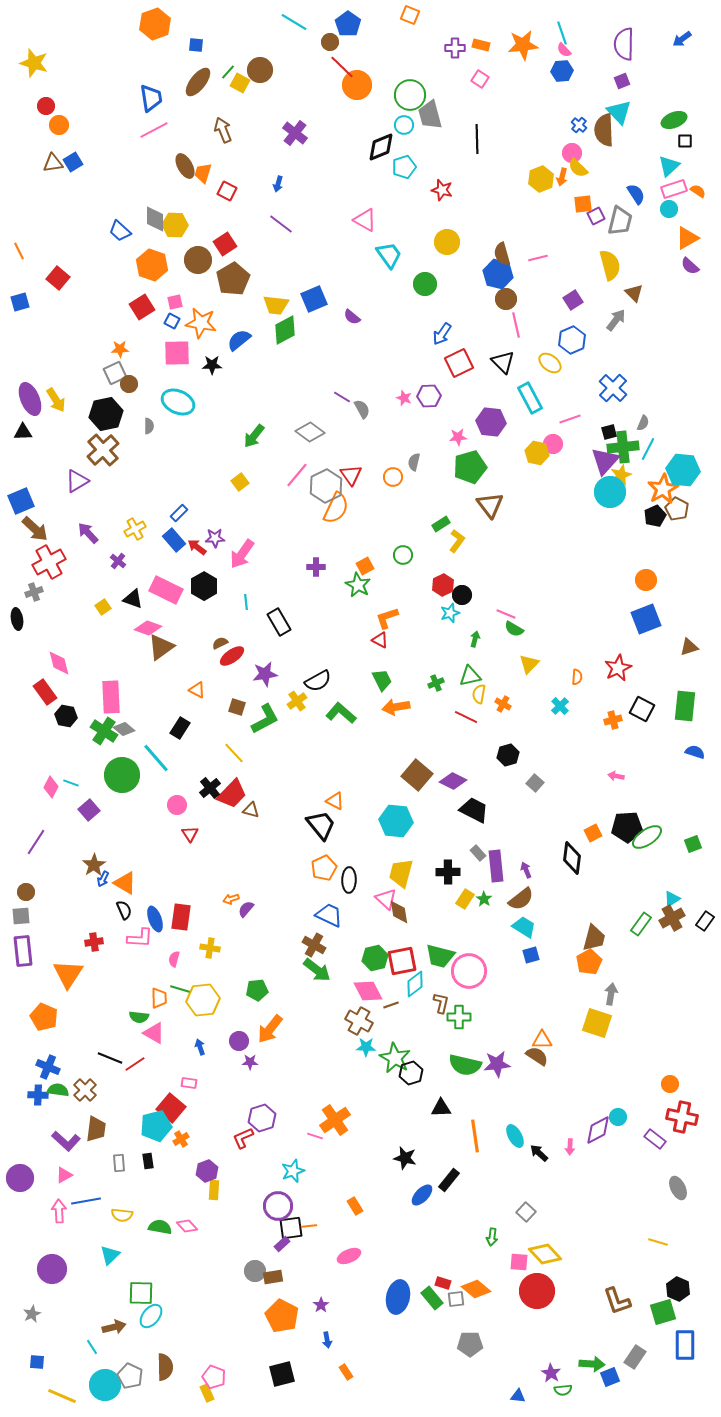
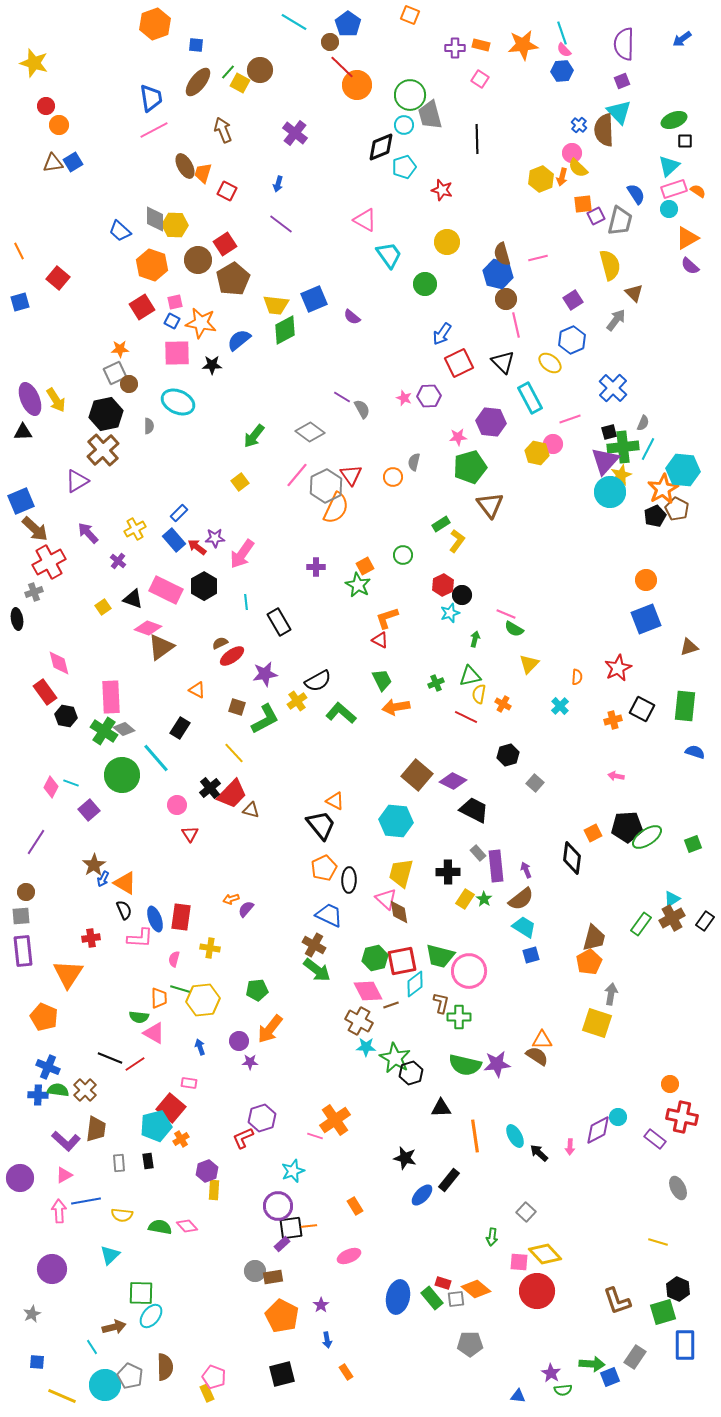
red cross at (94, 942): moved 3 px left, 4 px up
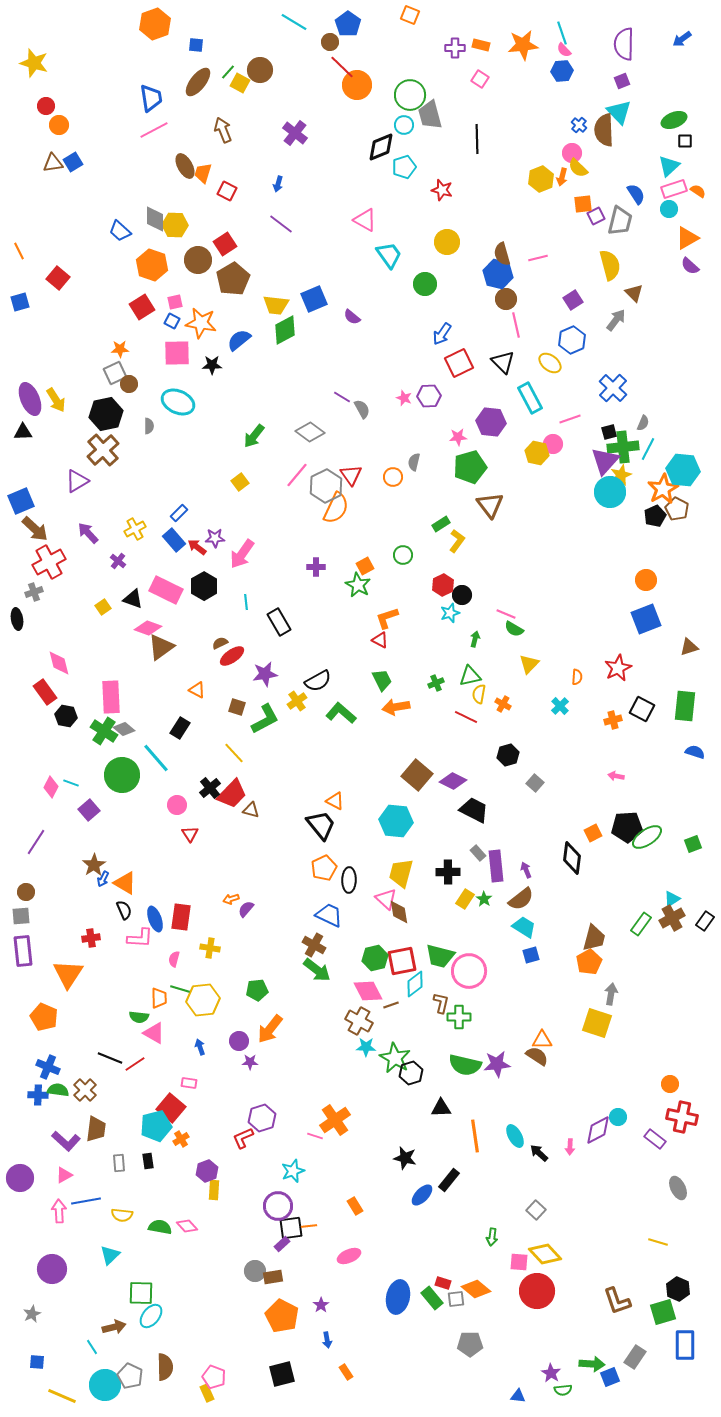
gray square at (526, 1212): moved 10 px right, 2 px up
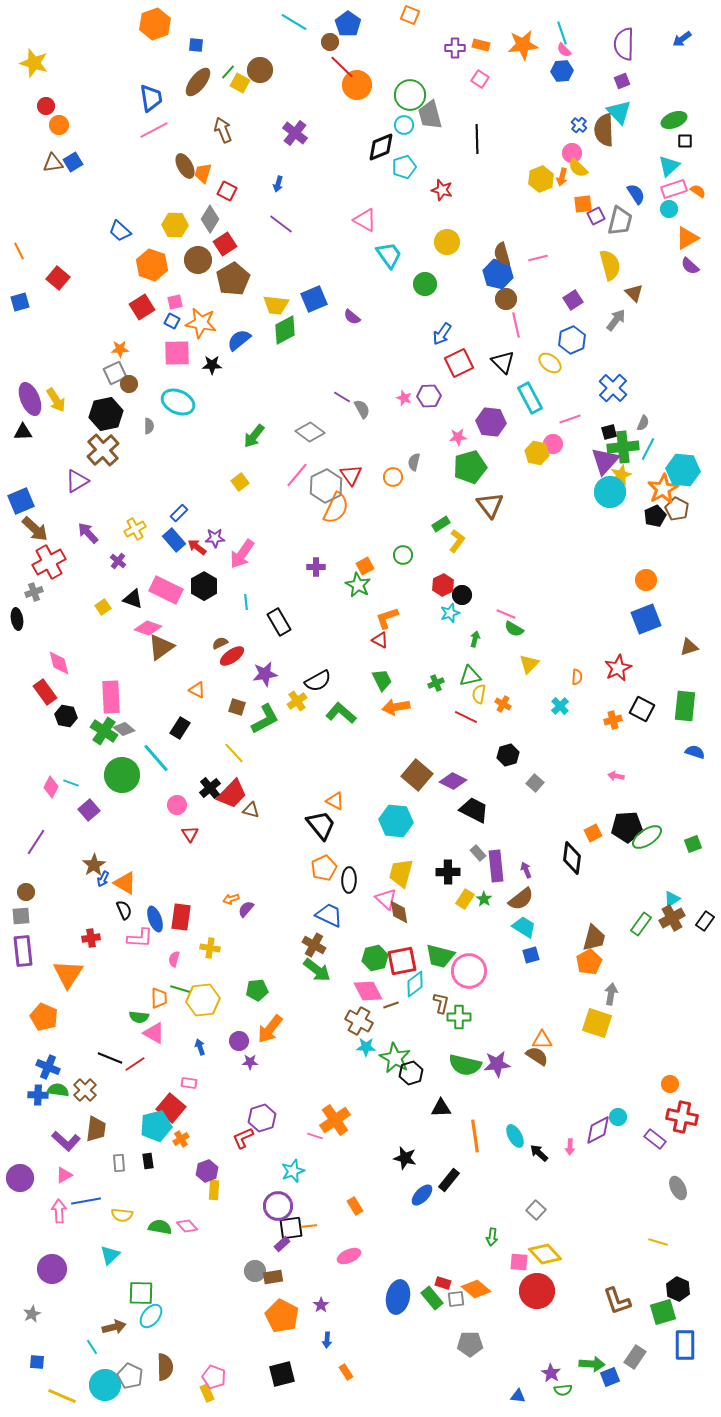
gray diamond at (155, 219): moved 55 px right; rotated 32 degrees clockwise
blue arrow at (327, 1340): rotated 14 degrees clockwise
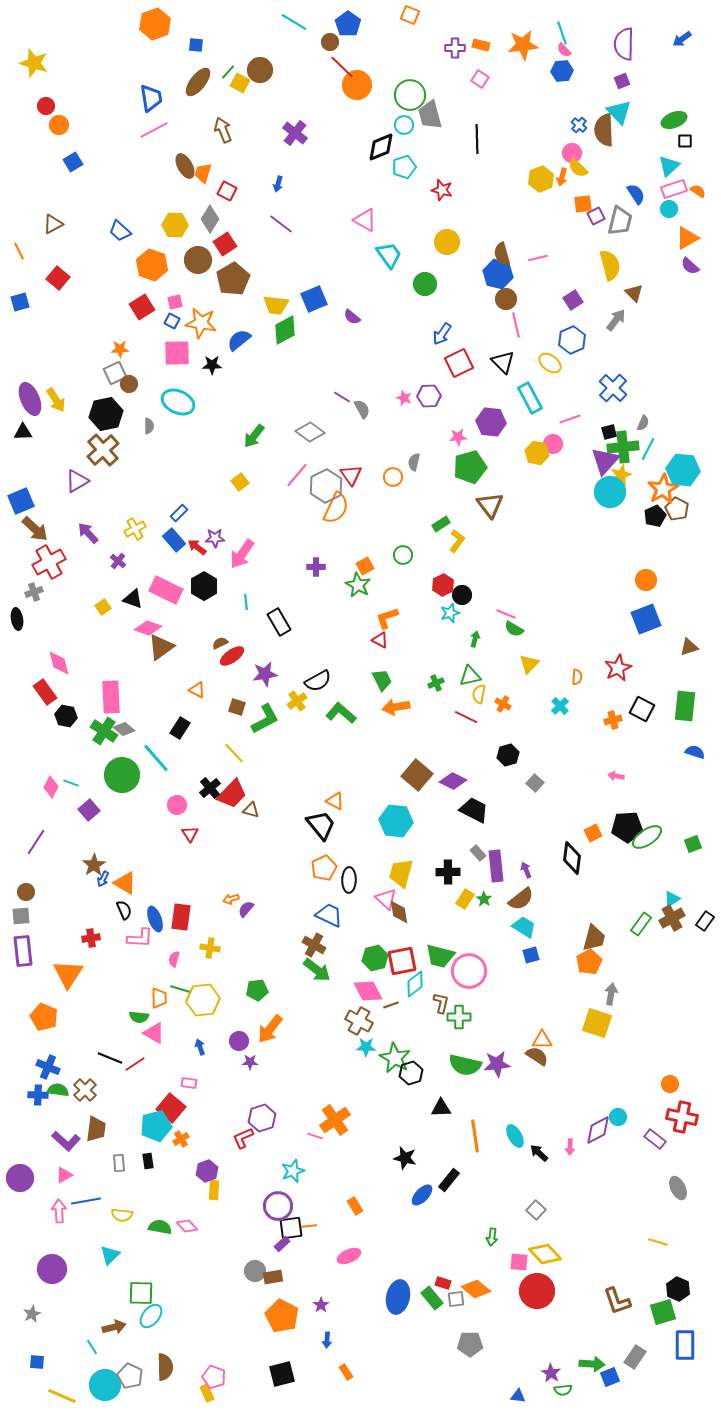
brown triangle at (53, 163): moved 61 px down; rotated 20 degrees counterclockwise
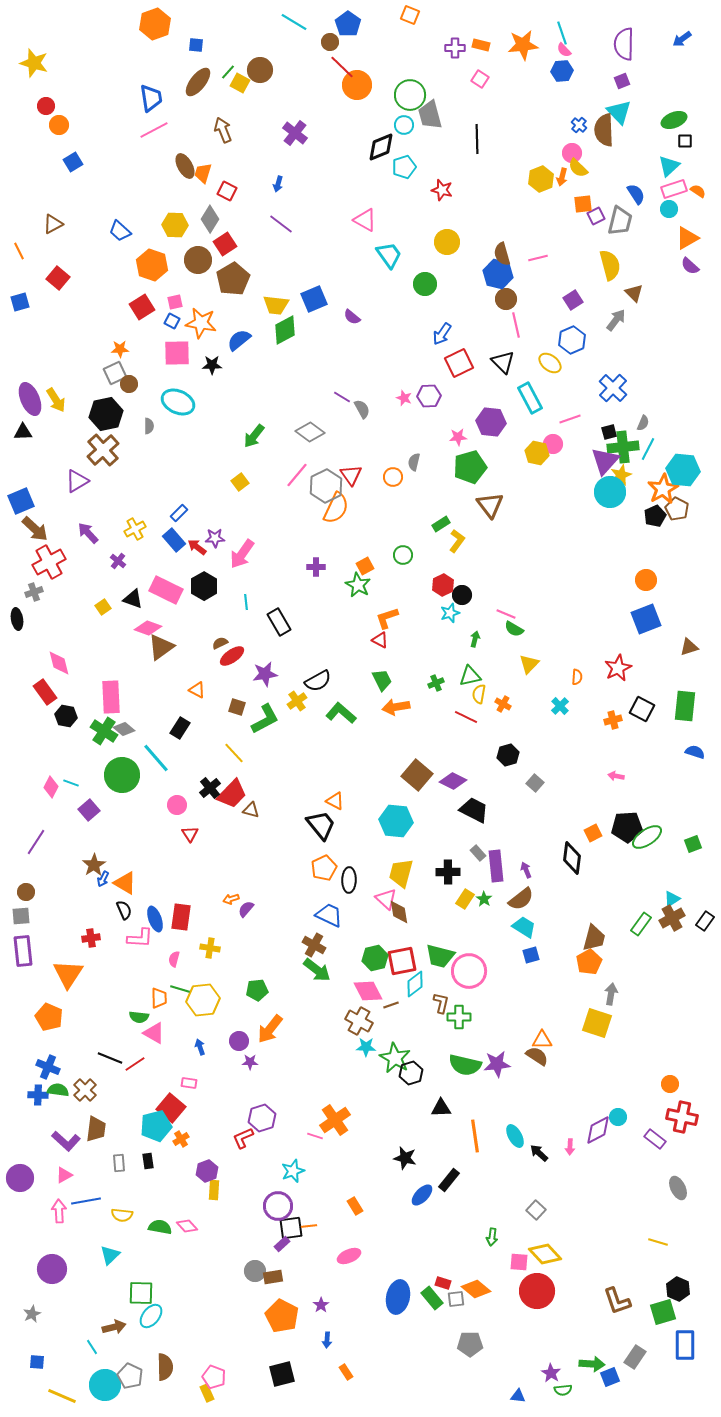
orange pentagon at (44, 1017): moved 5 px right
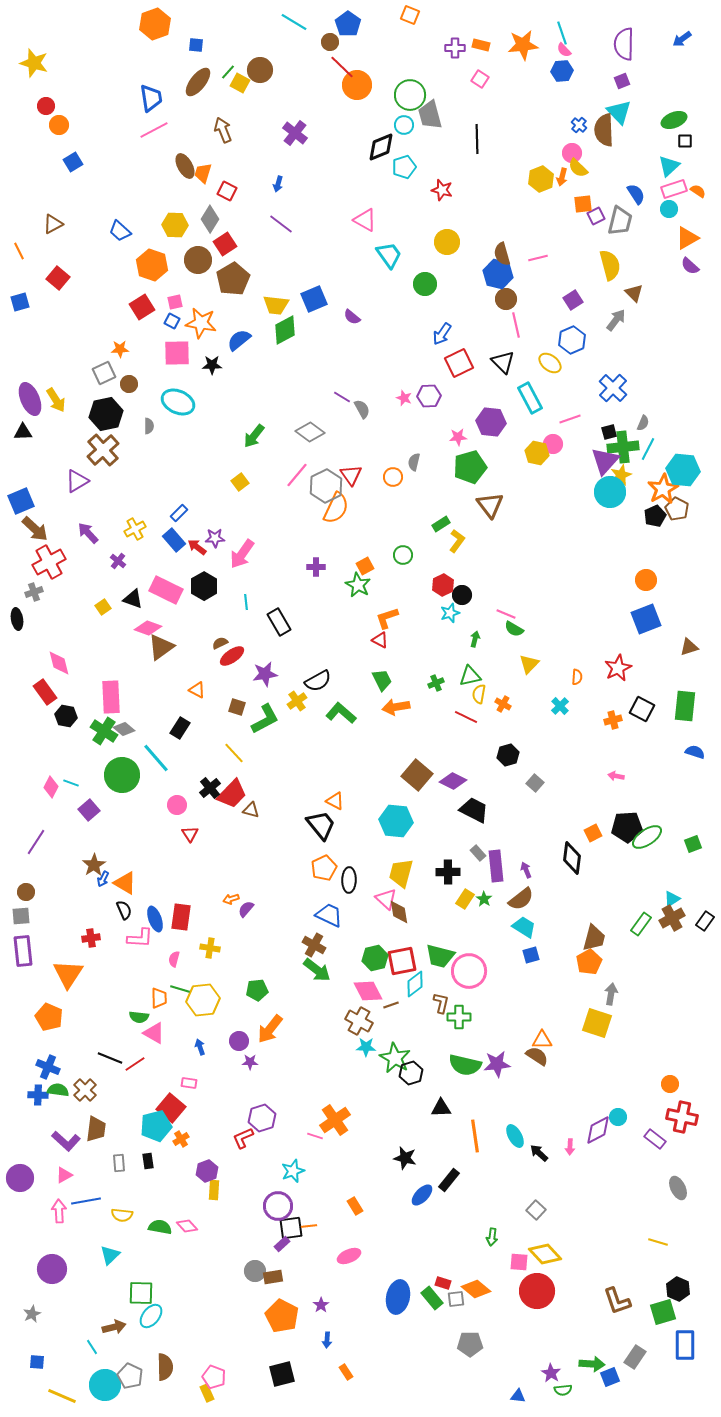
gray square at (115, 373): moved 11 px left
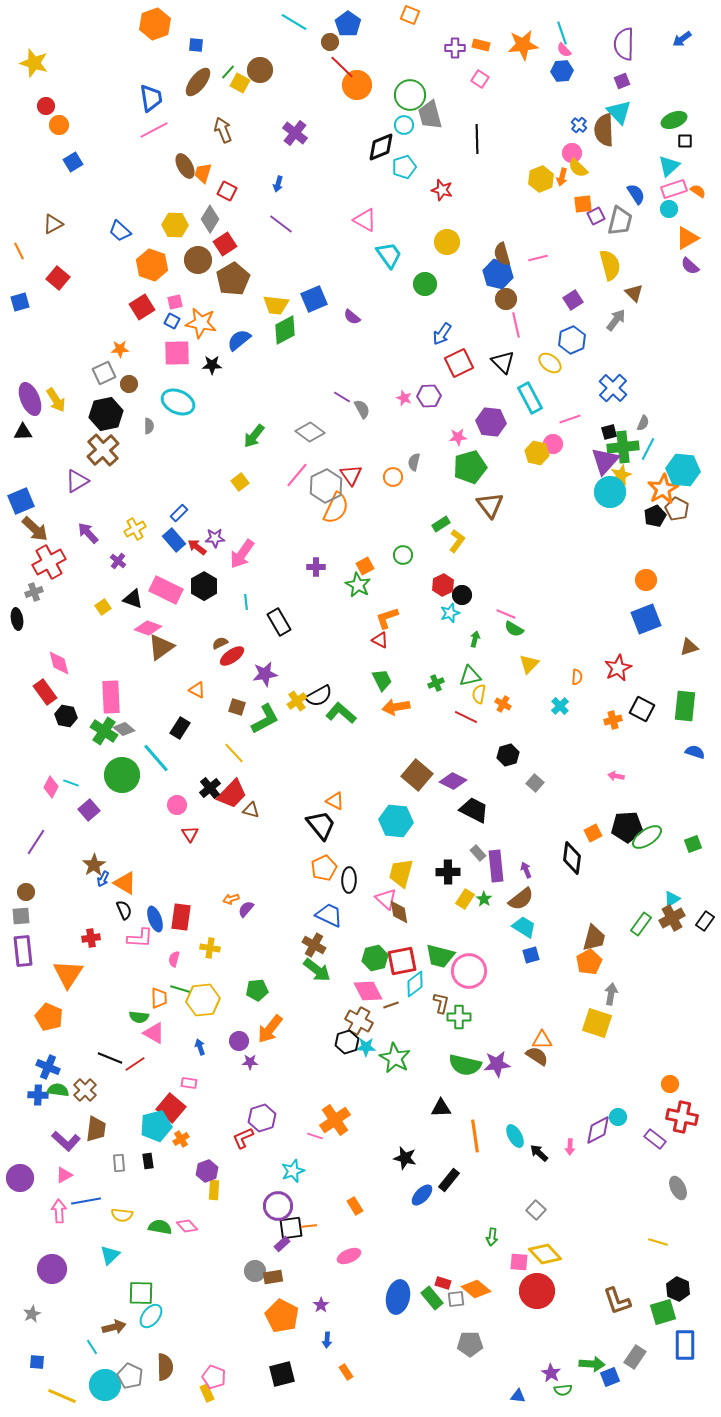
black semicircle at (318, 681): moved 1 px right, 15 px down
black hexagon at (411, 1073): moved 64 px left, 31 px up
